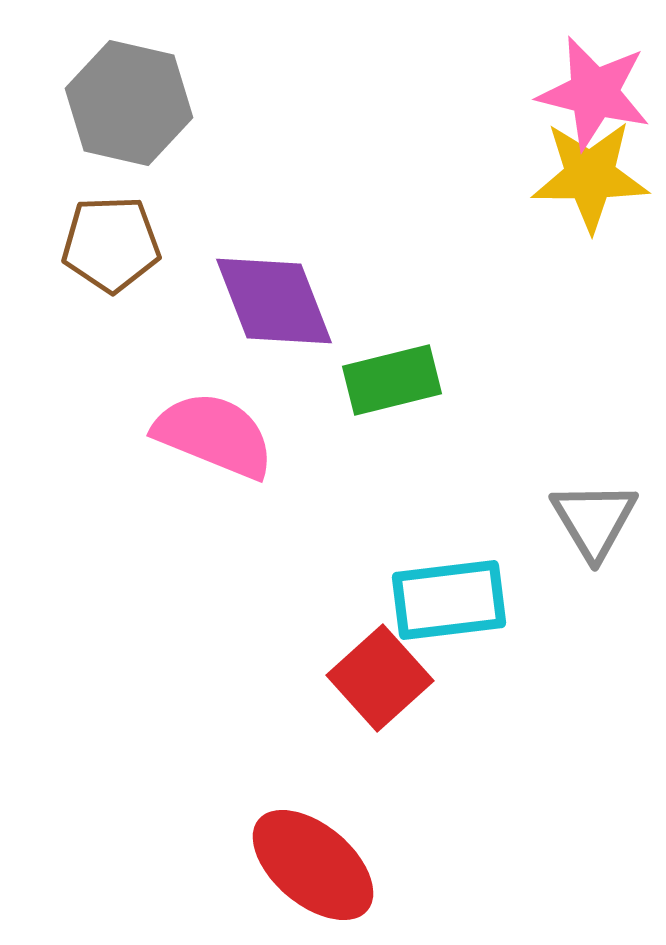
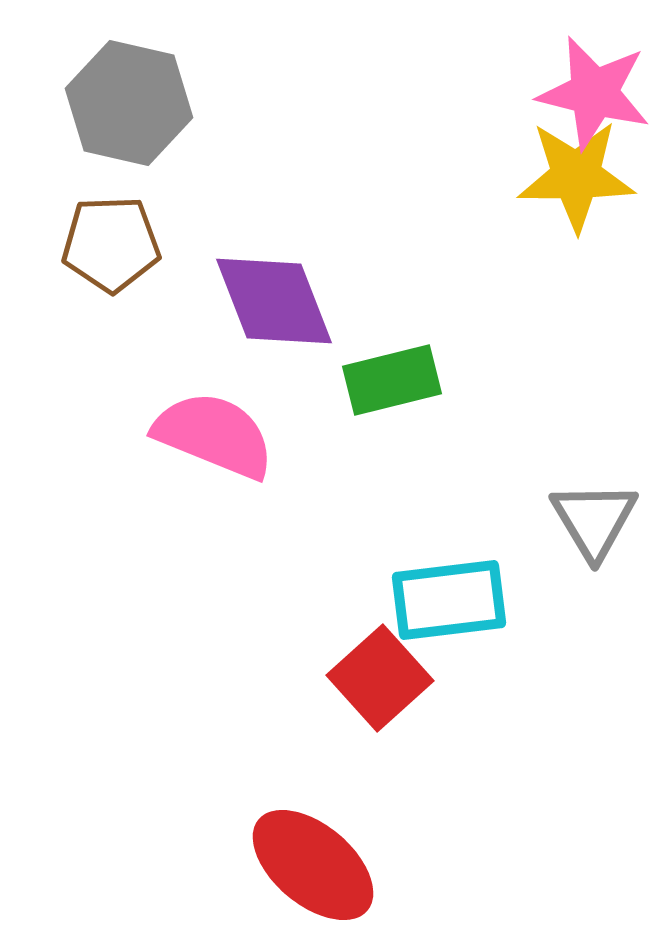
yellow star: moved 14 px left
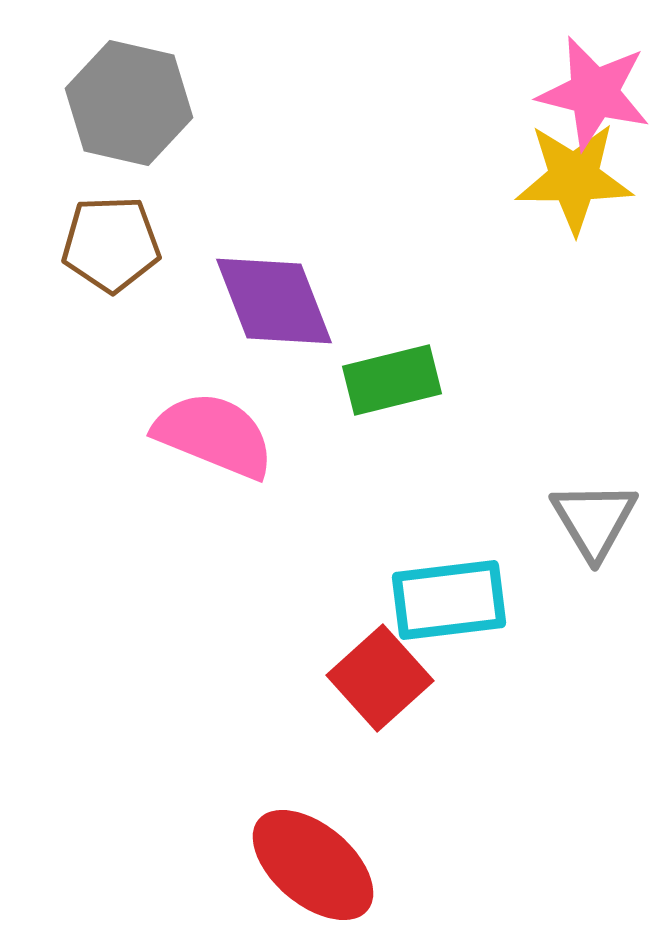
yellow star: moved 2 px left, 2 px down
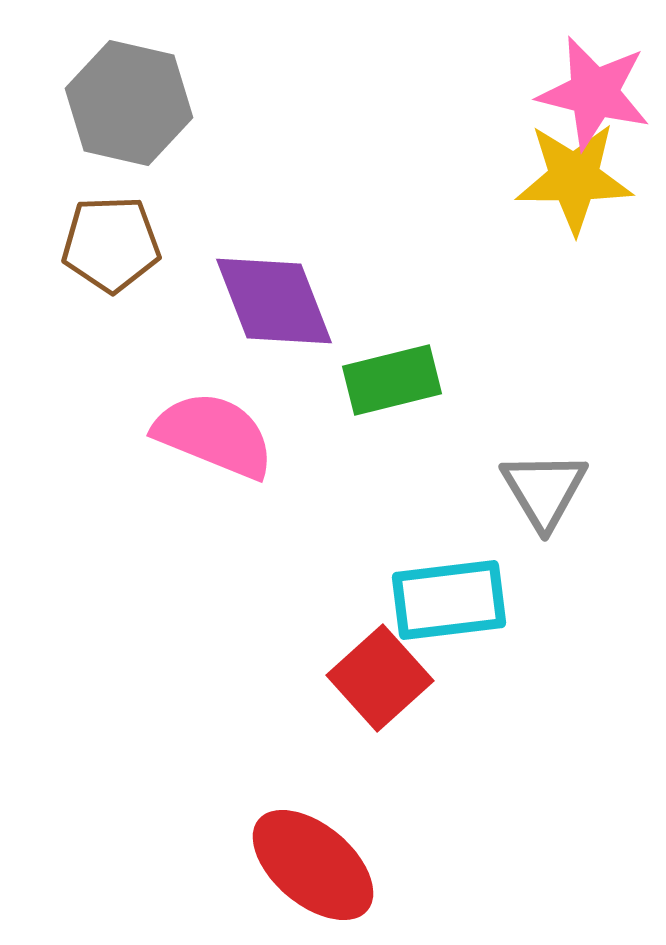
gray triangle: moved 50 px left, 30 px up
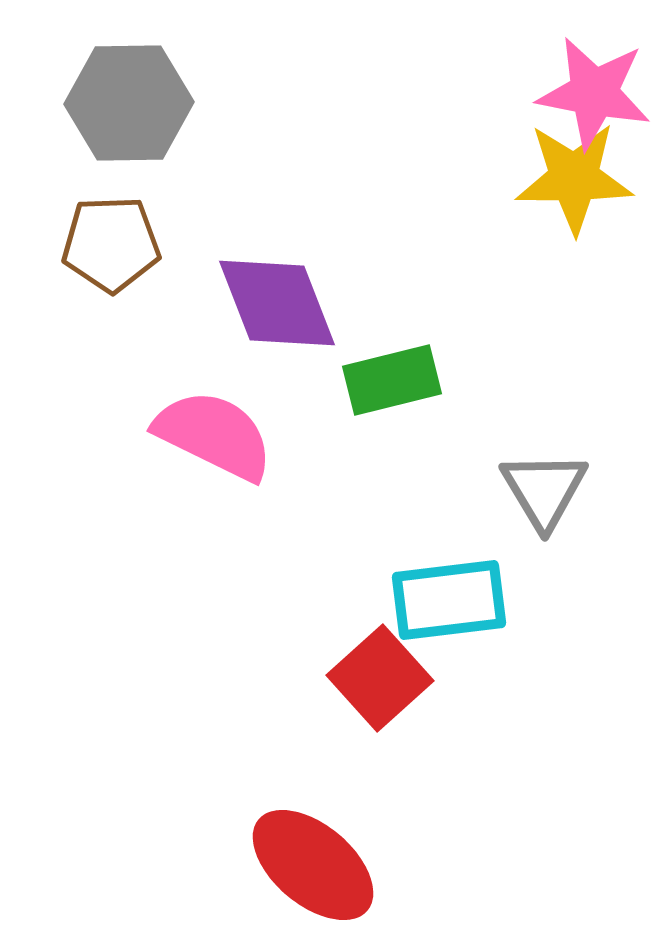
pink star: rotated 3 degrees counterclockwise
gray hexagon: rotated 14 degrees counterclockwise
purple diamond: moved 3 px right, 2 px down
pink semicircle: rotated 4 degrees clockwise
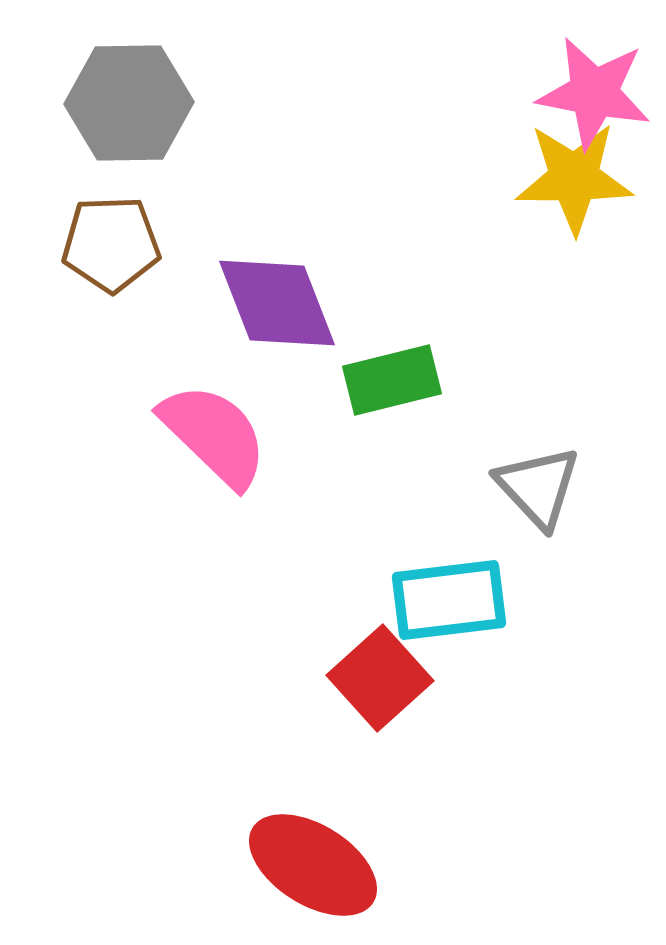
pink semicircle: rotated 18 degrees clockwise
gray triangle: moved 6 px left, 3 px up; rotated 12 degrees counterclockwise
red ellipse: rotated 8 degrees counterclockwise
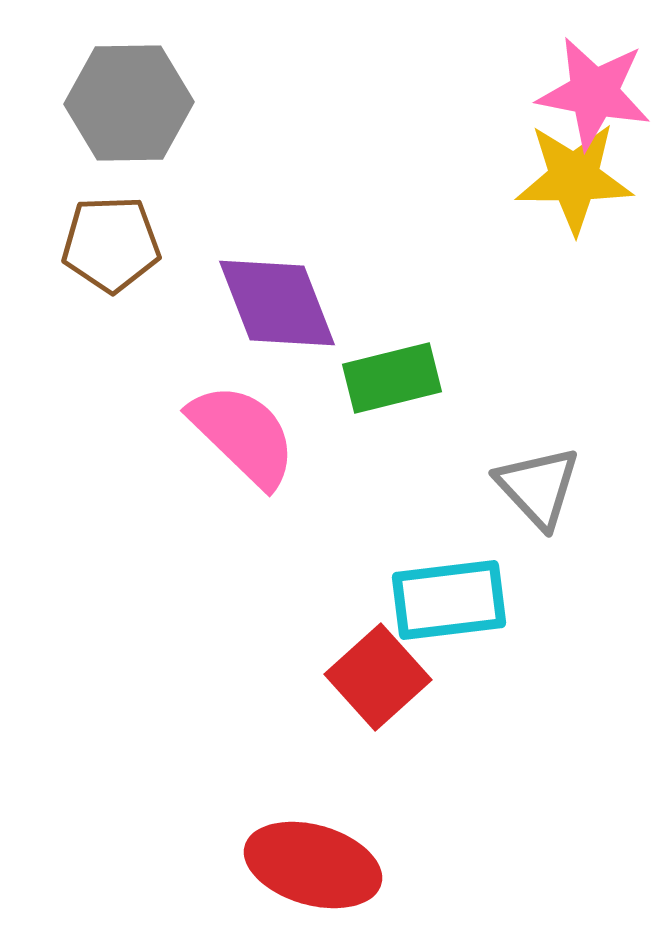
green rectangle: moved 2 px up
pink semicircle: moved 29 px right
red square: moved 2 px left, 1 px up
red ellipse: rotated 16 degrees counterclockwise
